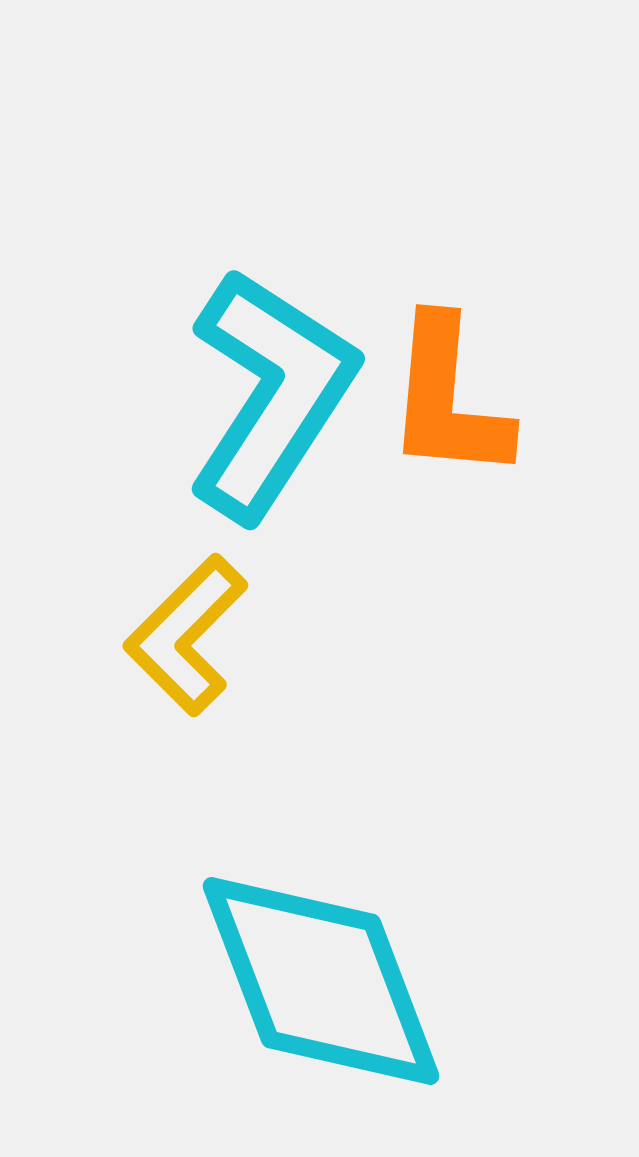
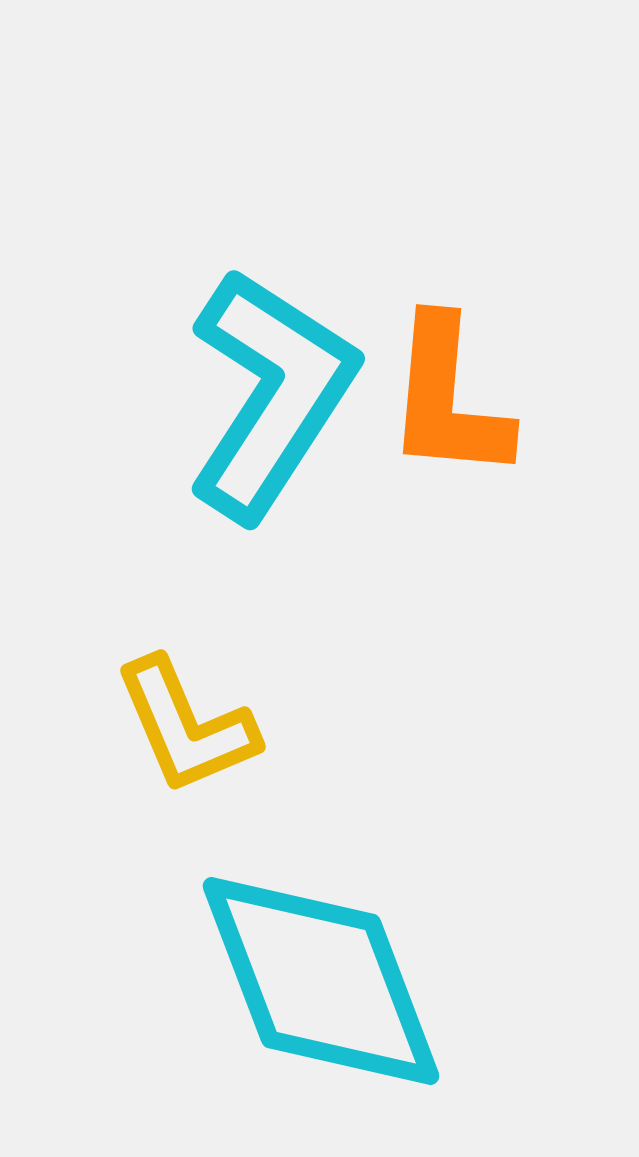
yellow L-shape: moved 91 px down; rotated 68 degrees counterclockwise
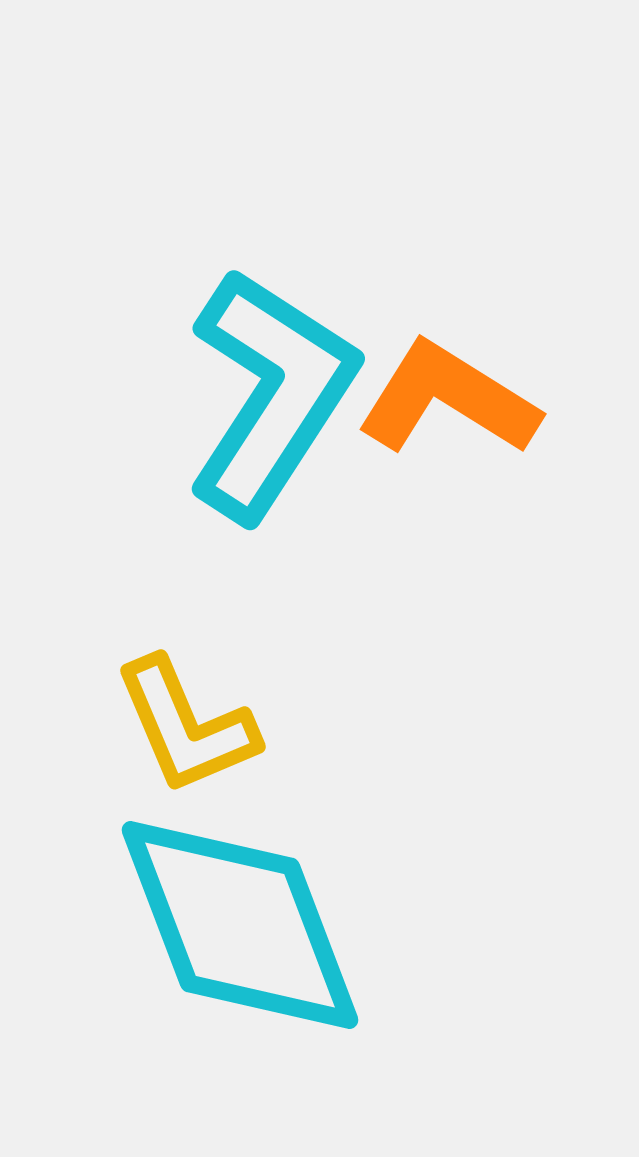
orange L-shape: rotated 117 degrees clockwise
cyan diamond: moved 81 px left, 56 px up
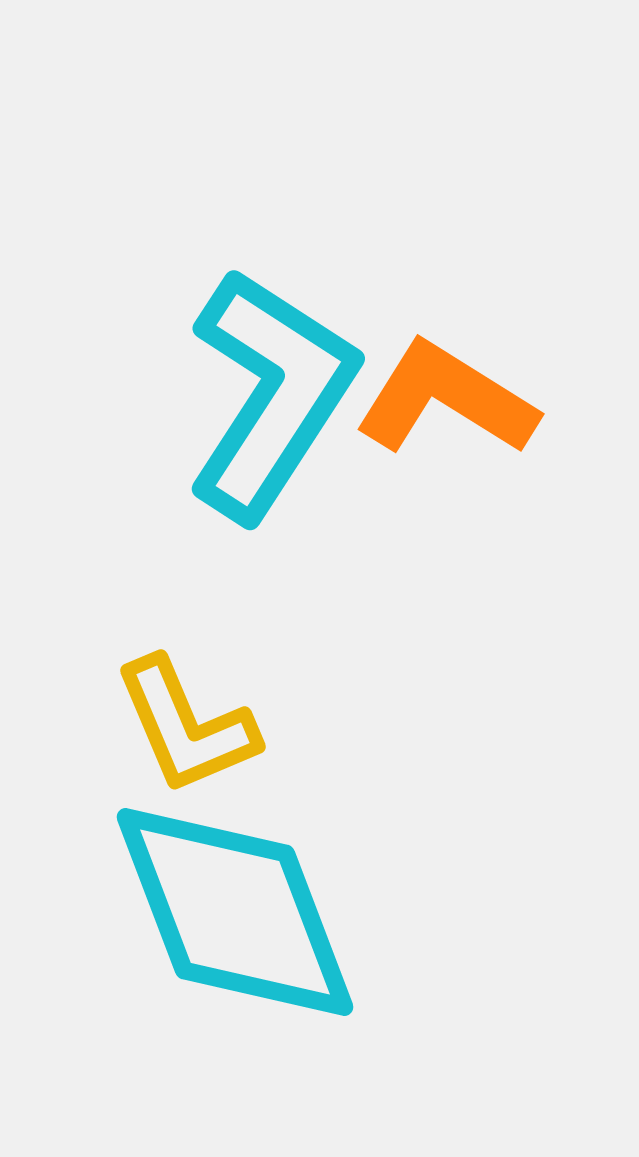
orange L-shape: moved 2 px left
cyan diamond: moved 5 px left, 13 px up
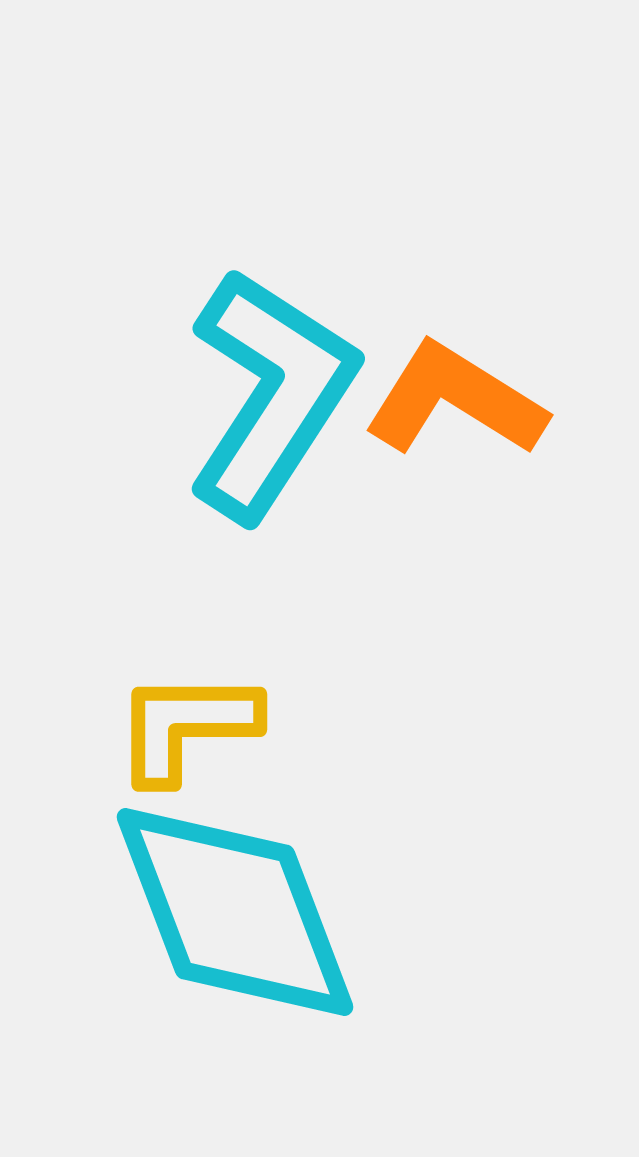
orange L-shape: moved 9 px right, 1 px down
yellow L-shape: rotated 113 degrees clockwise
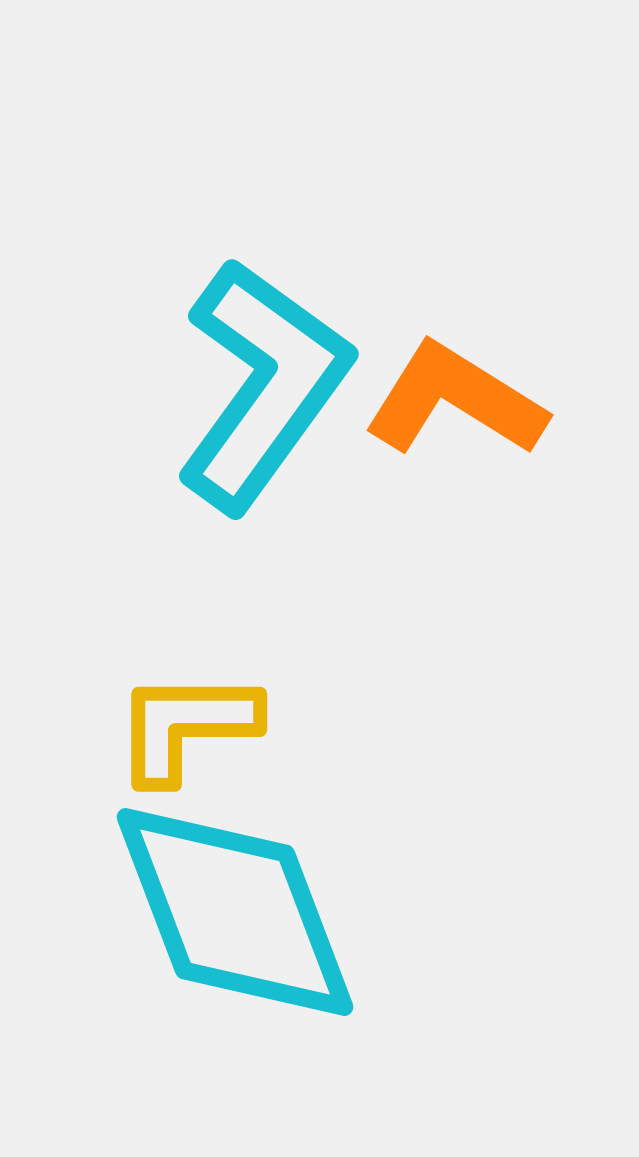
cyan L-shape: moved 8 px left, 9 px up; rotated 3 degrees clockwise
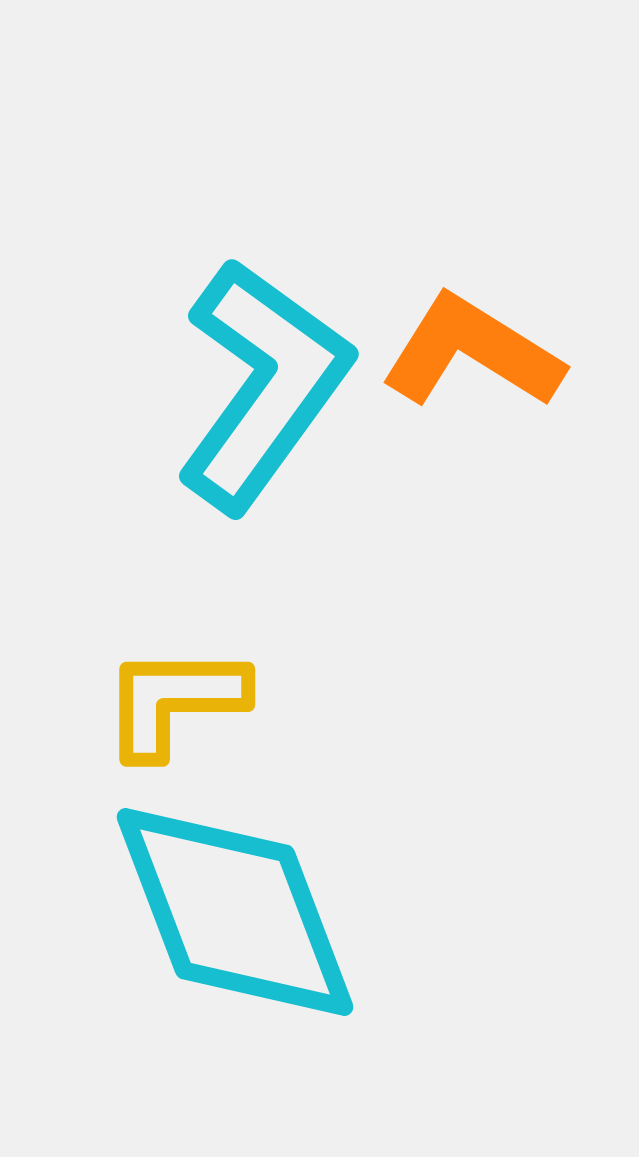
orange L-shape: moved 17 px right, 48 px up
yellow L-shape: moved 12 px left, 25 px up
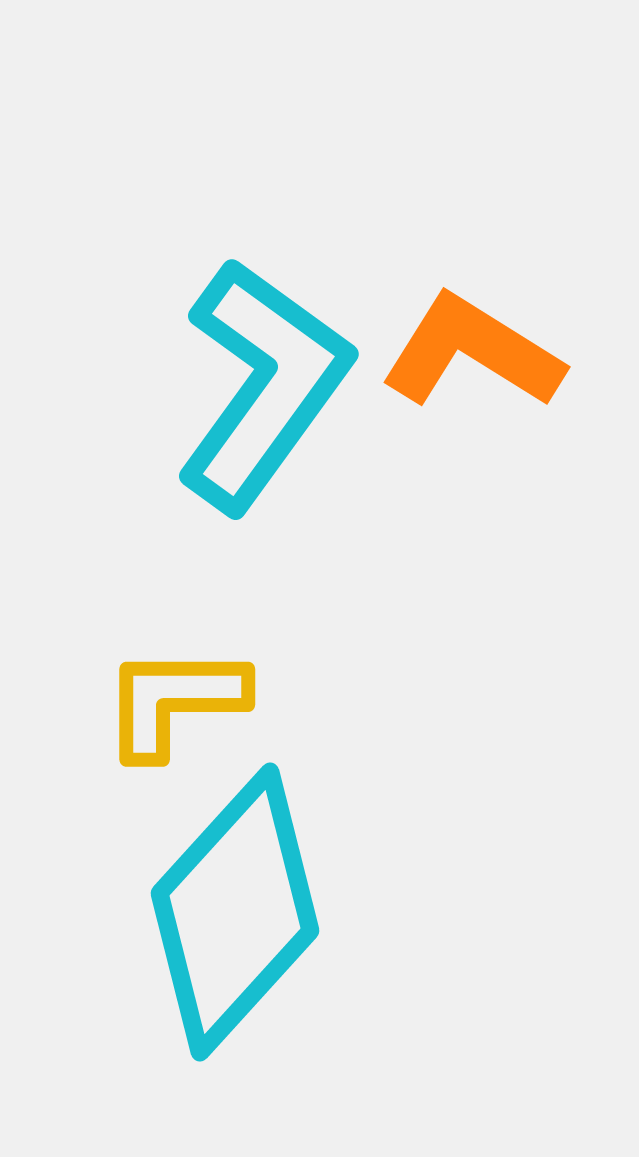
cyan diamond: rotated 63 degrees clockwise
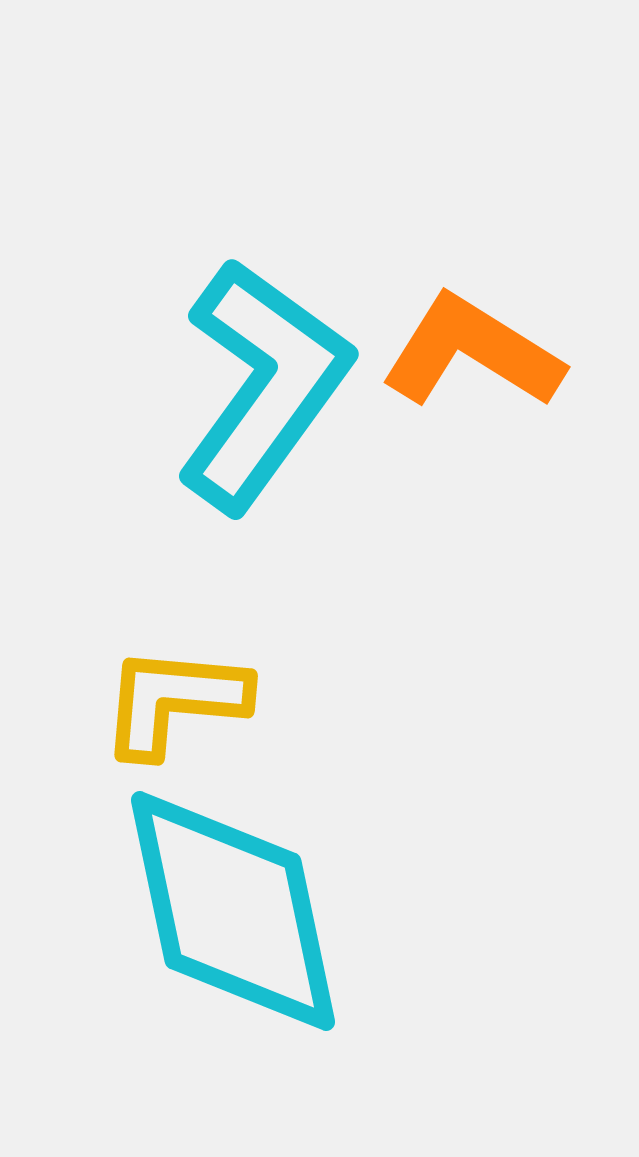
yellow L-shape: rotated 5 degrees clockwise
cyan diamond: moved 2 px left, 1 px up; rotated 54 degrees counterclockwise
